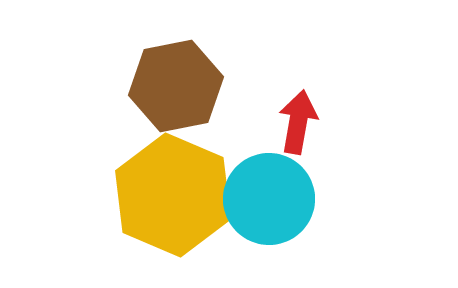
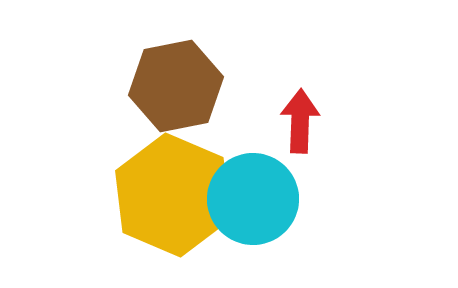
red arrow: moved 2 px right, 1 px up; rotated 8 degrees counterclockwise
cyan circle: moved 16 px left
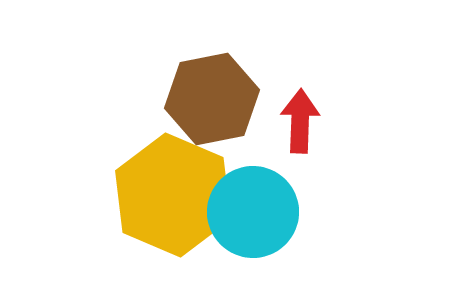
brown hexagon: moved 36 px right, 13 px down
cyan circle: moved 13 px down
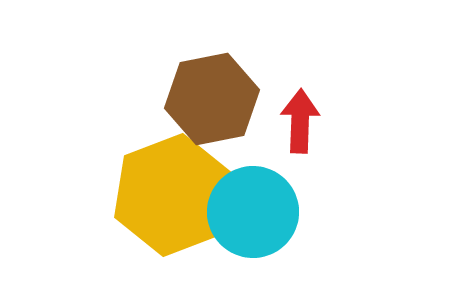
yellow hexagon: rotated 16 degrees clockwise
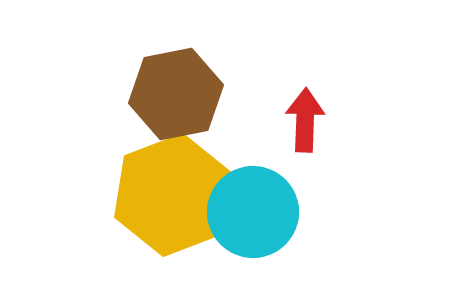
brown hexagon: moved 36 px left, 5 px up
red arrow: moved 5 px right, 1 px up
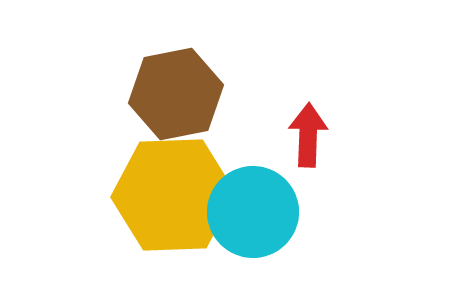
red arrow: moved 3 px right, 15 px down
yellow hexagon: rotated 19 degrees clockwise
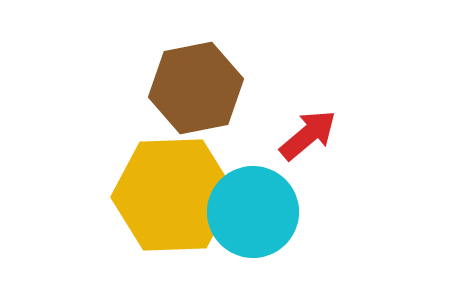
brown hexagon: moved 20 px right, 6 px up
red arrow: rotated 48 degrees clockwise
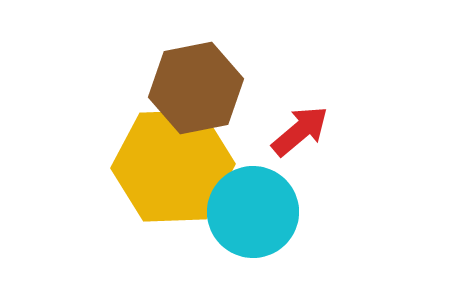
red arrow: moved 8 px left, 4 px up
yellow hexagon: moved 29 px up
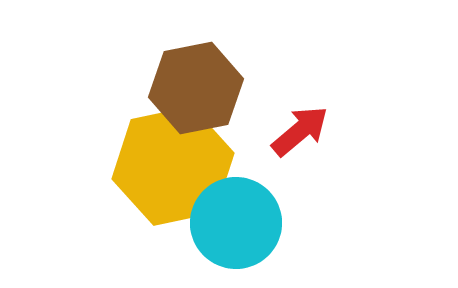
yellow hexagon: rotated 10 degrees counterclockwise
cyan circle: moved 17 px left, 11 px down
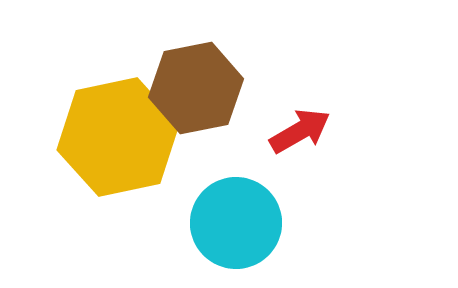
red arrow: rotated 10 degrees clockwise
yellow hexagon: moved 55 px left, 29 px up
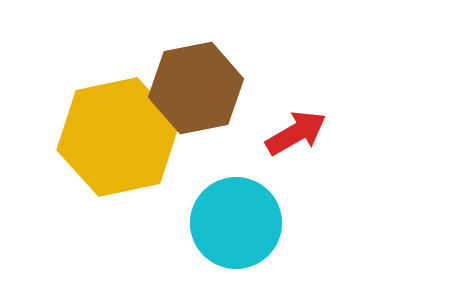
red arrow: moved 4 px left, 2 px down
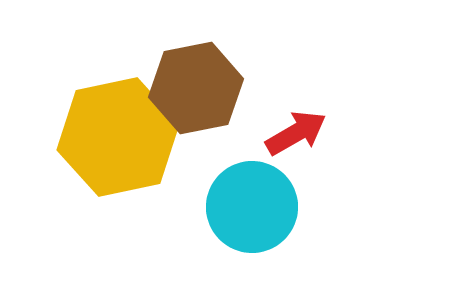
cyan circle: moved 16 px right, 16 px up
